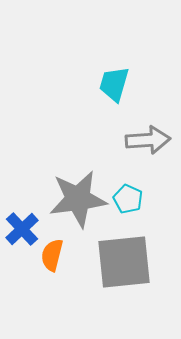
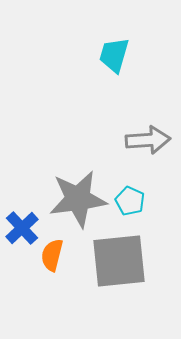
cyan trapezoid: moved 29 px up
cyan pentagon: moved 2 px right, 2 px down
blue cross: moved 1 px up
gray square: moved 5 px left, 1 px up
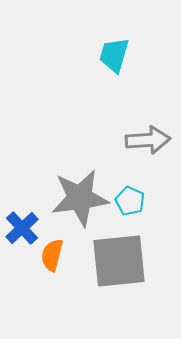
gray star: moved 2 px right, 1 px up
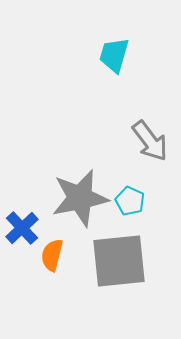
gray arrow: moved 2 px right, 1 px down; rotated 57 degrees clockwise
gray star: rotated 4 degrees counterclockwise
